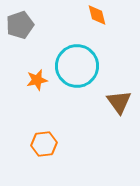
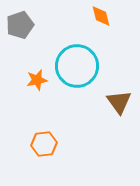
orange diamond: moved 4 px right, 1 px down
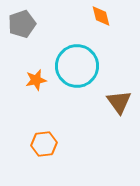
gray pentagon: moved 2 px right, 1 px up
orange star: moved 1 px left
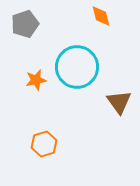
gray pentagon: moved 3 px right
cyan circle: moved 1 px down
orange hexagon: rotated 10 degrees counterclockwise
